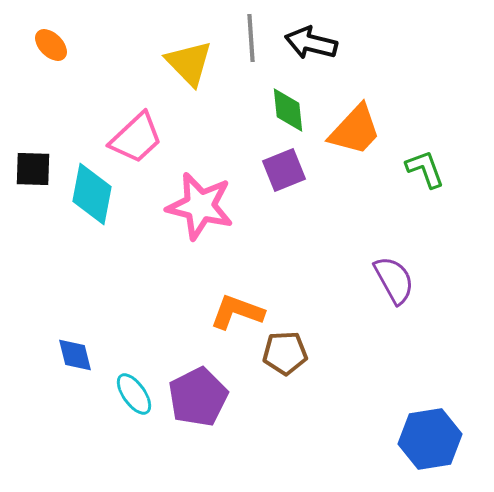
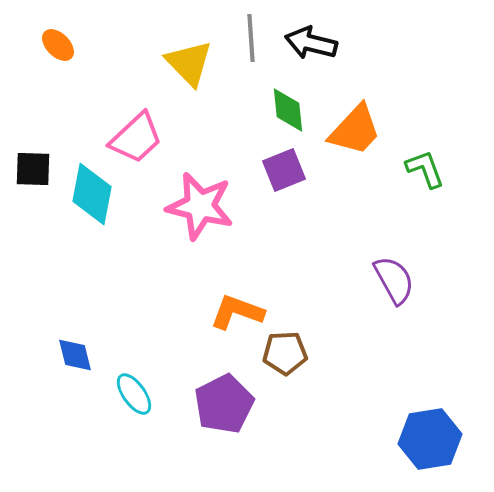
orange ellipse: moved 7 px right
purple pentagon: moved 26 px right, 7 px down
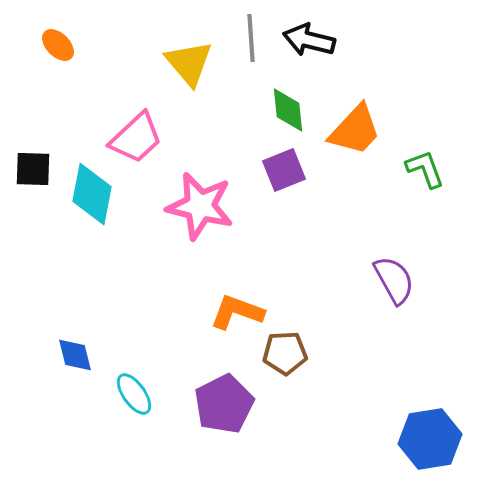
black arrow: moved 2 px left, 3 px up
yellow triangle: rotated 4 degrees clockwise
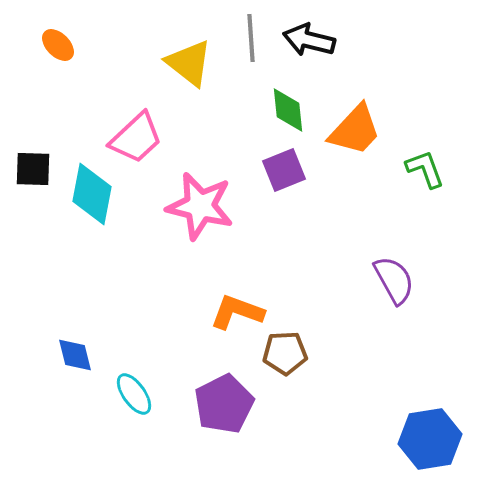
yellow triangle: rotated 12 degrees counterclockwise
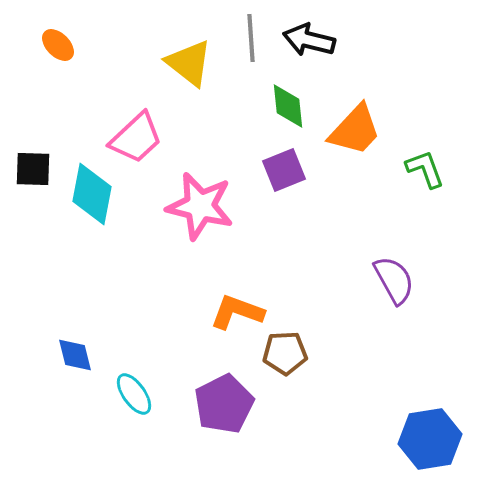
green diamond: moved 4 px up
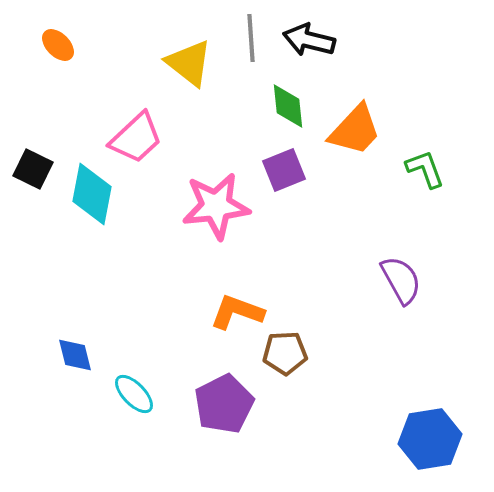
black square: rotated 24 degrees clockwise
pink star: moved 16 px right; rotated 20 degrees counterclockwise
purple semicircle: moved 7 px right
cyan ellipse: rotated 9 degrees counterclockwise
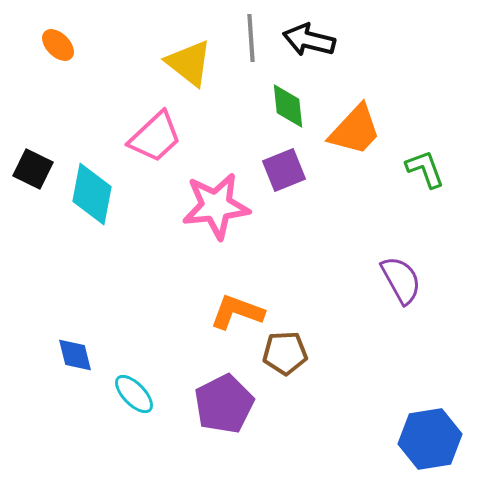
pink trapezoid: moved 19 px right, 1 px up
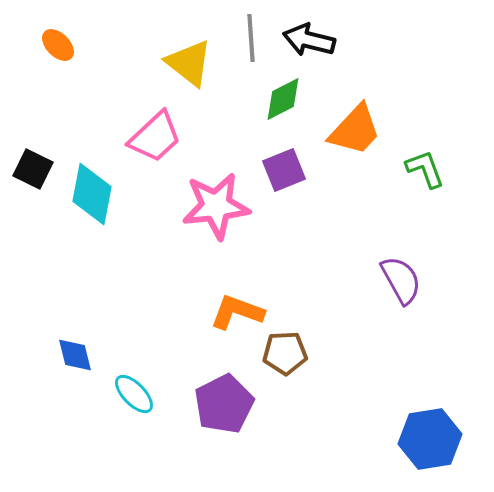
green diamond: moved 5 px left, 7 px up; rotated 69 degrees clockwise
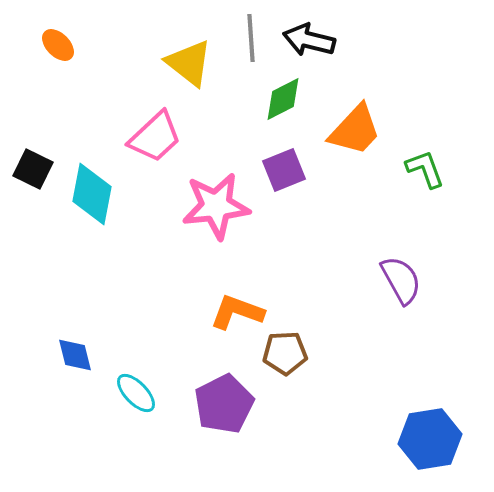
cyan ellipse: moved 2 px right, 1 px up
